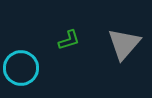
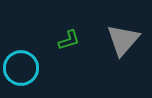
gray triangle: moved 1 px left, 4 px up
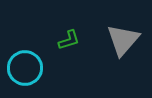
cyan circle: moved 4 px right
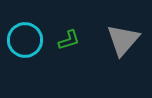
cyan circle: moved 28 px up
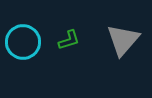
cyan circle: moved 2 px left, 2 px down
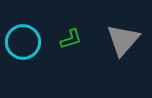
green L-shape: moved 2 px right, 1 px up
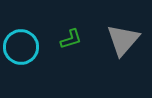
cyan circle: moved 2 px left, 5 px down
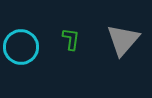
green L-shape: rotated 65 degrees counterclockwise
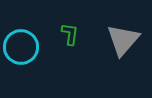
green L-shape: moved 1 px left, 5 px up
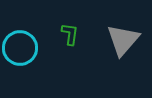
cyan circle: moved 1 px left, 1 px down
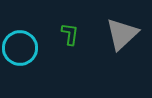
gray triangle: moved 1 px left, 6 px up; rotated 6 degrees clockwise
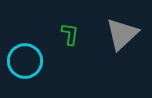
cyan circle: moved 5 px right, 13 px down
